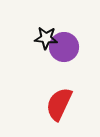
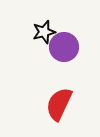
black star: moved 2 px left, 6 px up; rotated 20 degrees counterclockwise
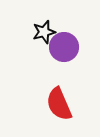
red semicircle: rotated 48 degrees counterclockwise
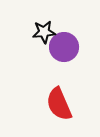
black star: rotated 10 degrees clockwise
